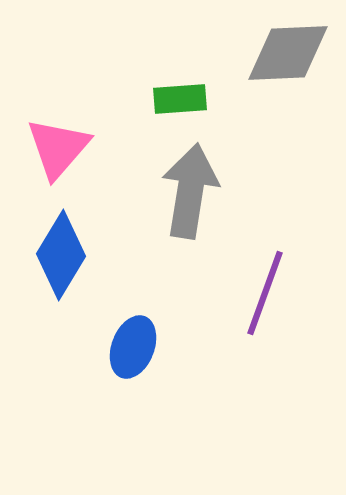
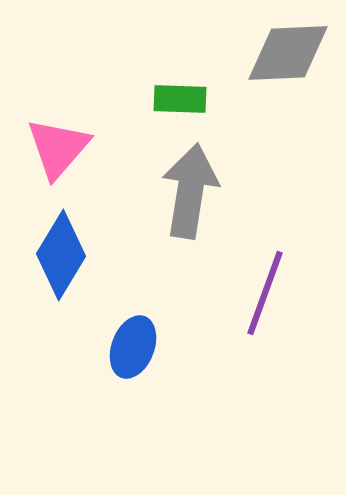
green rectangle: rotated 6 degrees clockwise
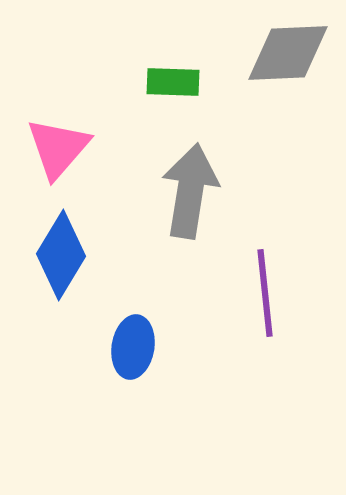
green rectangle: moved 7 px left, 17 px up
purple line: rotated 26 degrees counterclockwise
blue ellipse: rotated 12 degrees counterclockwise
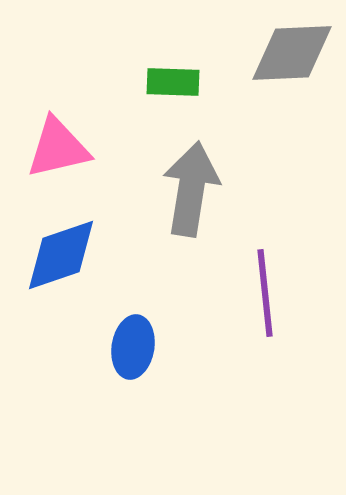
gray diamond: moved 4 px right
pink triangle: rotated 36 degrees clockwise
gray arrow: moved 1 px right, 2 px up
blue diamond: rotated 40 degrees clockwise
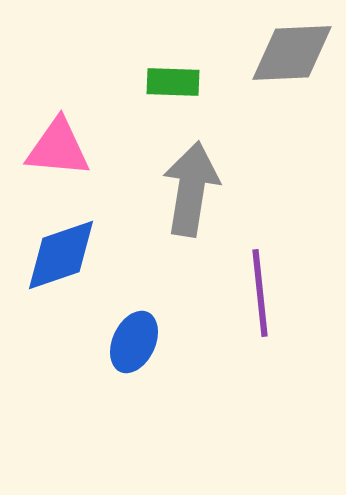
pink triangle: rotated 18 degrees clockwise
purple line: moved 5 px left
blue ellipse: moved 1 px right, 5 px up; rotated 16 degrees clockwise
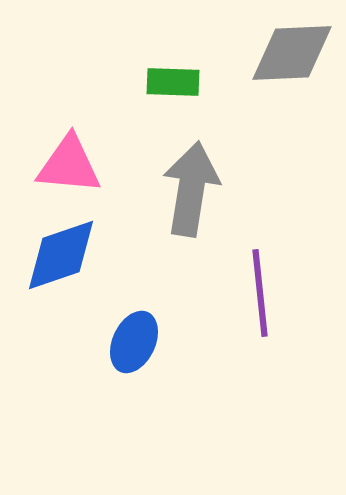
pink triangle: moved 11 px right, 17 px down
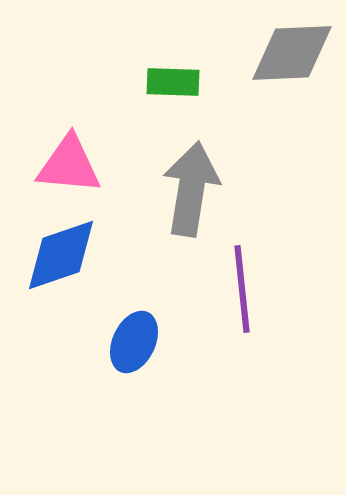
purple line: moved 18 px left, 4 px up
